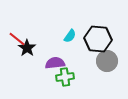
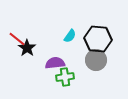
gray circle: moved 11 px left, 1 px up
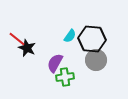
black hexagon: moved 6 px left
black star: rotated 12 degrees counterclockwise
purple semicircle: rotated 54 degrees counterclockwise
